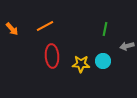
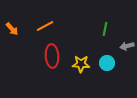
cyan circle: moved 4 px right, 2 px down
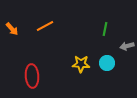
red ellipse: moved 20 px left, 20 px down
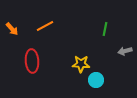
gray arrow: moved 2 px left, 5 px down
cyan circle: moved 11 px left, 17 px down
red ellipse: moved 15 px up
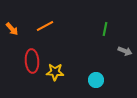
gray arrow: rotated 144 degrees counterclockwise
yellow star: moved 26 px left, 8 px down
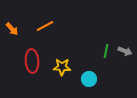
green line: moved 1 px right, 22 px down
yellow star: moved 7 px right, 5 px up
cyan circle: moved 7 px left, 1 px up
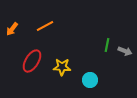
orange arrow: rotated 80 degrees clockwise
green line: moved 1 px right, 6 px up
red ellipse: rotated 35 degrees clockwise
cyan circle: moved 1 px right, 1 px down
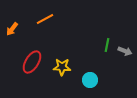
orange line: moved 7 px up
red ellipse: moved 1 px down
